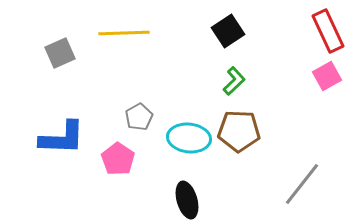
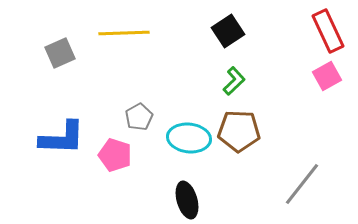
pink pentagon: moved 3 px left, 4 px up; rotated 16 degrees counterclockwise
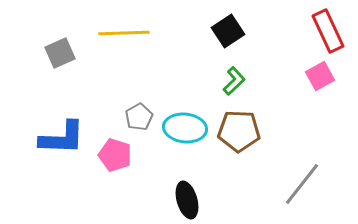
pink square: moved 7 px left
cyan ellipse: moved 4 px left, 10 px up
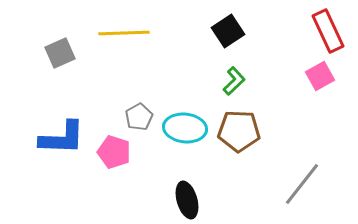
pink pentagon: moved 1 px left, 3 px up
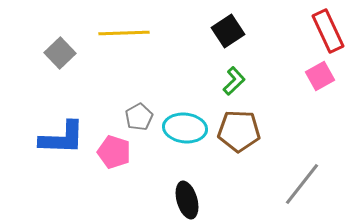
gray square: rotated 20 degrees counterclockwise
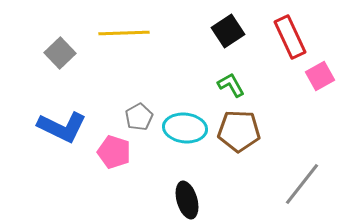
red rectangle: moved 38 px left, 6 px down
green L-shape: moved 3 px left, 4 px down; rotated 76 degrees counterclockwise
blue L-shape: moved 11 px up; rotated 24 degrees clockwise
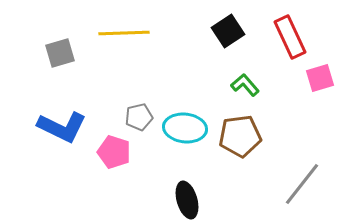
gray square: rotated 28 degrees clockwise
pink square: moved 2 px down; rotated 12 degrees clockwise
green L-shape: moved 14 px right; rotated 12 degrees counterclockwise
gray pentagon: rotated 16 degrees clockwise
brown pentagon: moved 1 px right, 5 px down; rotated 9 degrees counterclockwise
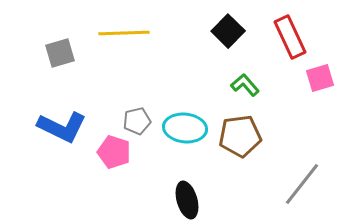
black square: rotated 12 degrees counterclockwise
gray pentagon: moved 2 px left, 4 px down
